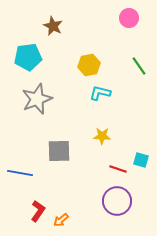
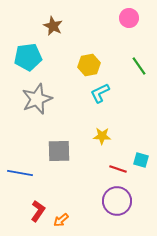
cyan L-shape: rotated 40 degrees counterclockwise
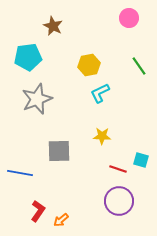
purple circle: moved 2 px right
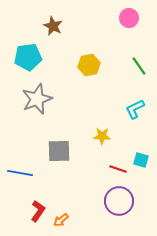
cyan L-shape: moved 35 px right, 16 px down
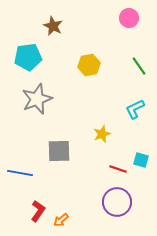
yellow star: moved 2 px up; rotated 24 degrees counterclockwise
purple circle: moved 2 px left, 1 px down
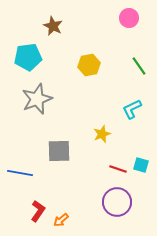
cyan L-shape: moved 3 px left
cyan square: moved 5 px down
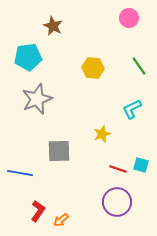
yellow hexagon: moved 4 px right, 3 px down; rotated 15 degrees clockwise
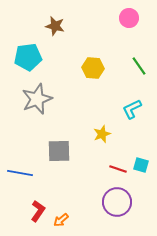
brown star: moved 2 px right; rotated 12 degrees counterclockwise
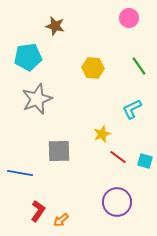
cyan square: moved 4 px right, 4 px up
red line: moved 12 px up; rotated 18 degrees clockwise
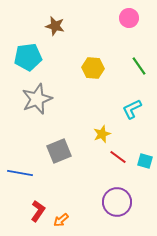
gray square: rotated 20 degrees counterclockwise
